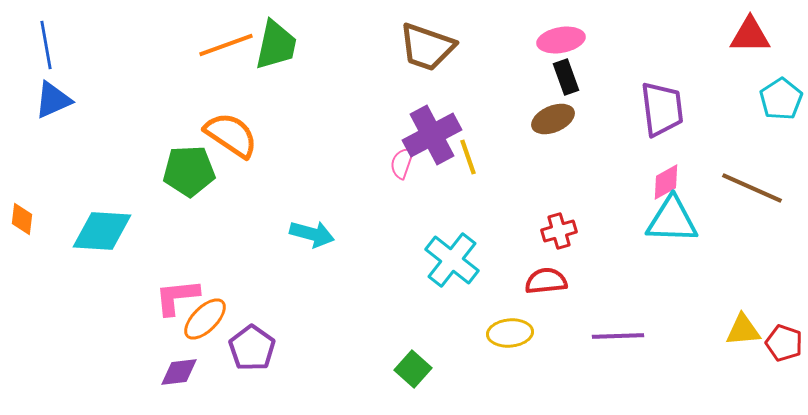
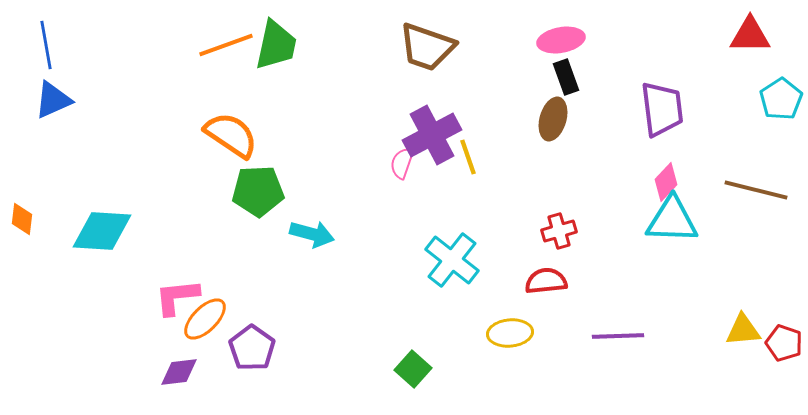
brown ellipse: rotated 51 degrees counterclockwise
green pentagon: moved 69 px right, 20 px down
pink diamond: rotated 18 degrees counterclockwise
brown line: moved 4 px right, 2 px down; rotated 10 degrees counterclockwise
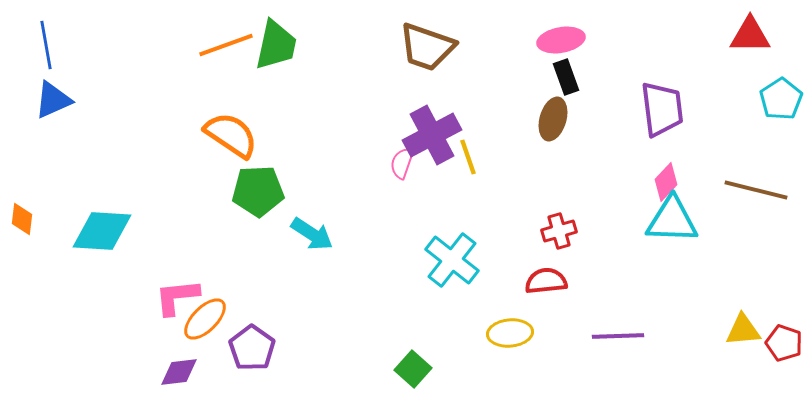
cyan arrow: rotated 18 degrees clockwise
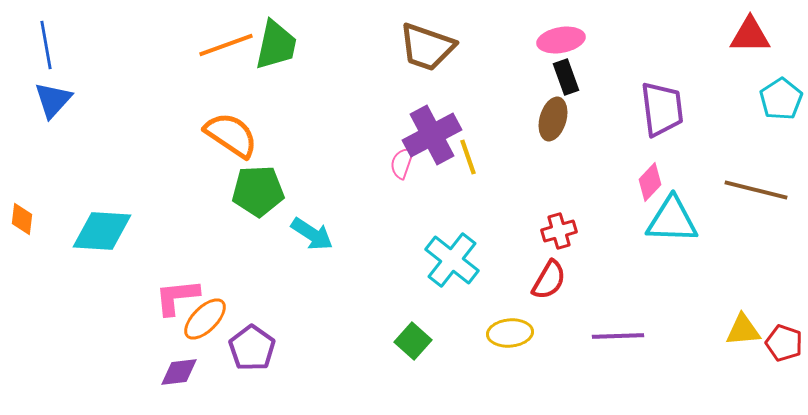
blue triangle: rotated 24 degrees counterclockwise
pink diamond: moved 16 px left
red semicircle: moved 3 px right, 1 px up; rotated 126 degrees clockwise
green square: moved 28 px up
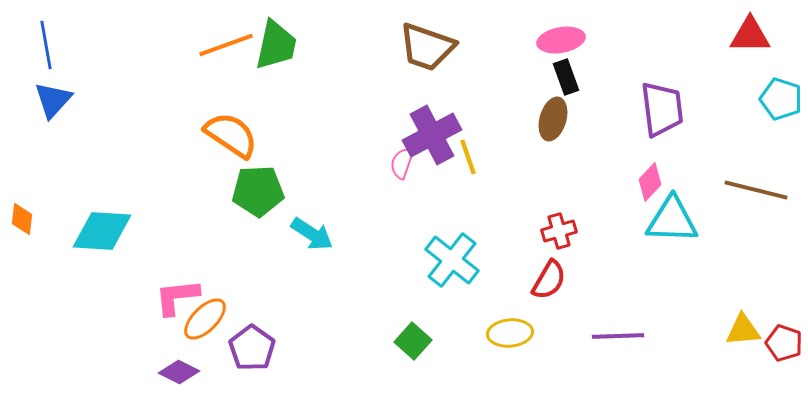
cyan pentagon: rotated 21 degrees counterclockwise
purple diamond: rotated 33 degrees clockwise
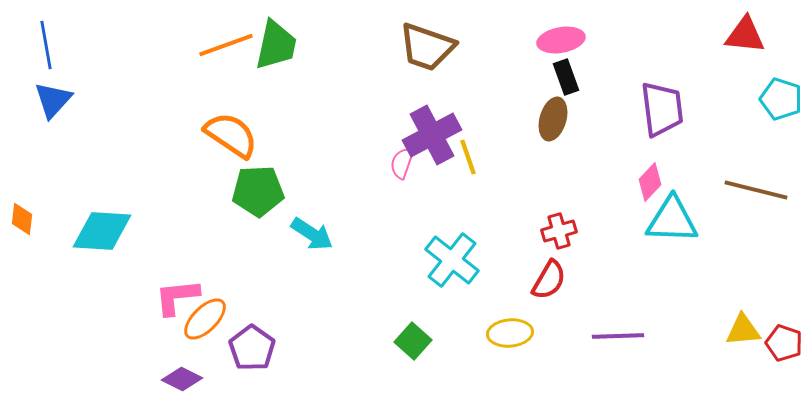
red triangle: moved 5 px left; rotated 6 degrees clockwise
purple diamond: moved 3 px right, 7 px down
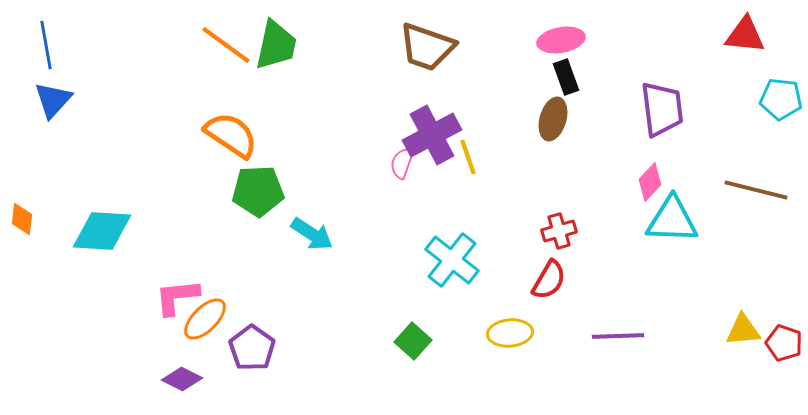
orange line: rotated 56 degrees clockwise
cyan pentagon: rotated 12 degrees counterclockwise
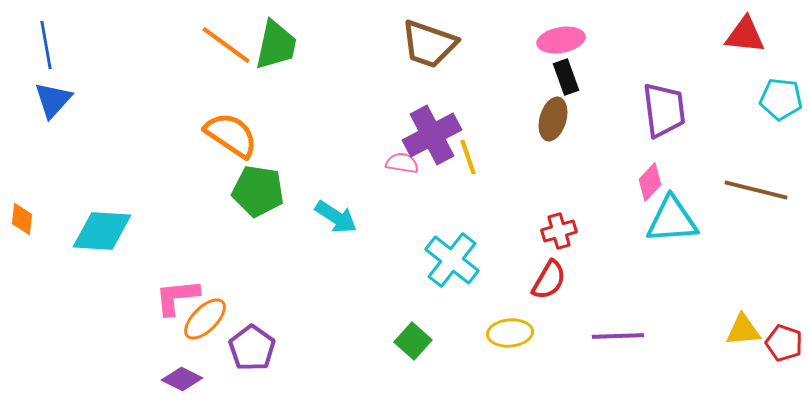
brown trapezoid: moved 2 px right, 3 px up
purple trapezoid: moved 2 px right, 1 px down
pink semicircle: rotated 80 degrees clockwise
green pentagon: rotated 12 degrees clockwise
cyan triangle: rotated 6 degrees counterclockwise
cyan arrow: moved 24 px right, 17 px up
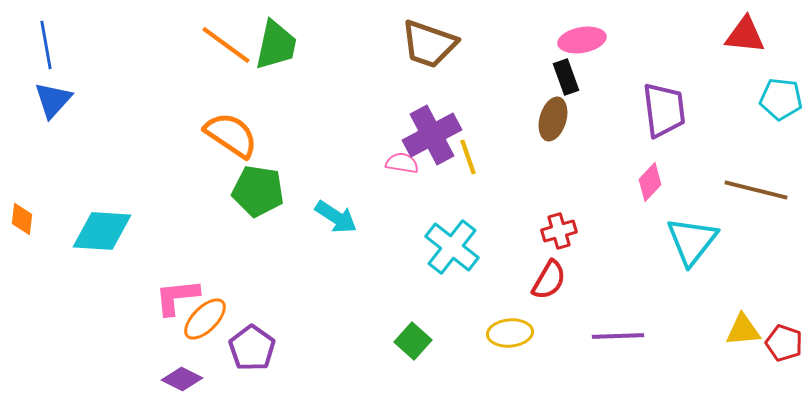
pink ellipse: moved 21 px right
cyan triangle: moved 20 px right, 21 px down; rotated 48 degrees counterclockwise
cyan cross: moved 13 px up
